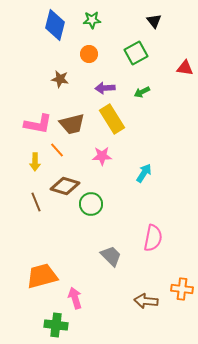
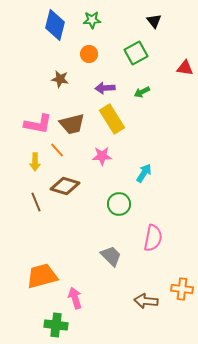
green circle: moved 28 px right
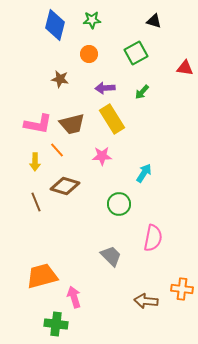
black triangle: rotated 35 degrees counterclockwise
green arrow: rotated 21 degrees counterclockwise
pink arrow: moved 1 px left, 1 px up
green cross: moved 1 px up
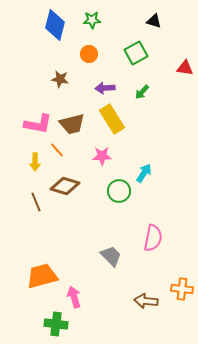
green circle: moved 13 px up
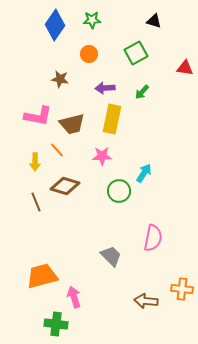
blue diamond: rotated 20 degrees clockwise
yellow rectangle: rotated 44 degrees clockwise
pink L-shape: moved 8 px up
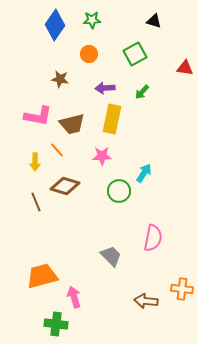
green square: moved 1 px left, 1 px down
